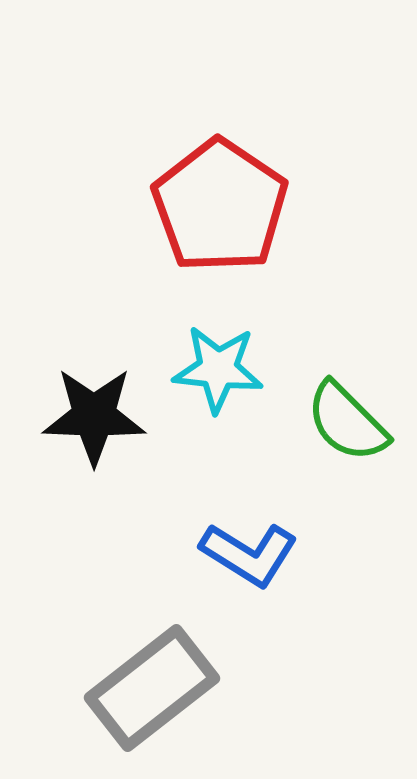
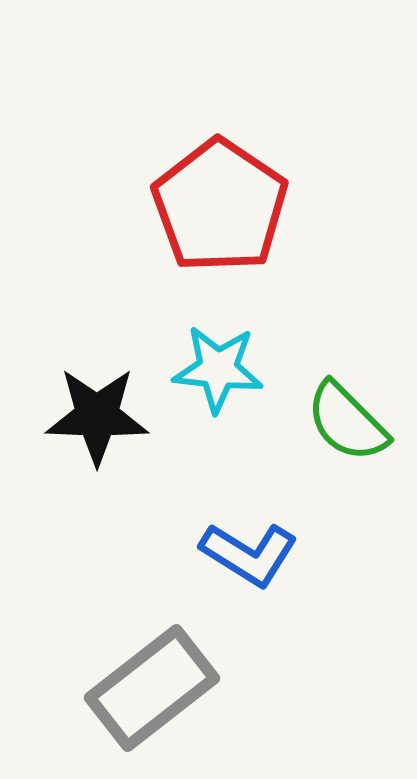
black star: moved 3 px right
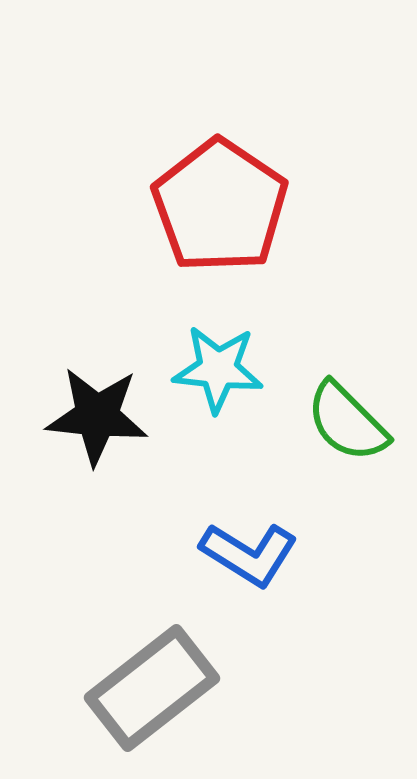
black star: rotated 4 degrees clockwise
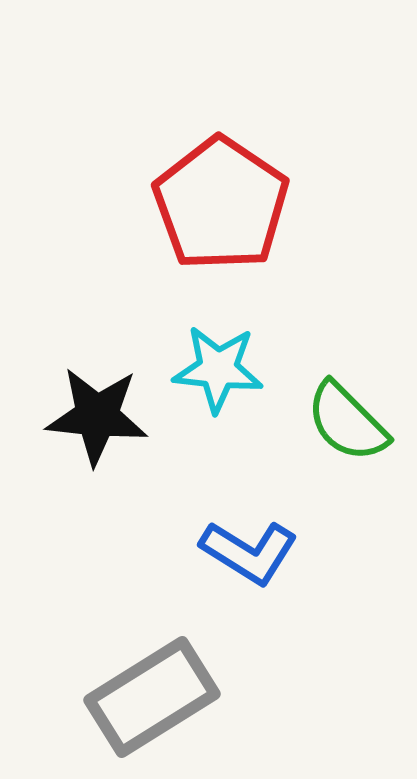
red pentagon: moved 1 px right, 2 px up
blue L-shape: moved 2 px up
gray rectangle: moved 9 px down; rotated 6 degrees clockwise
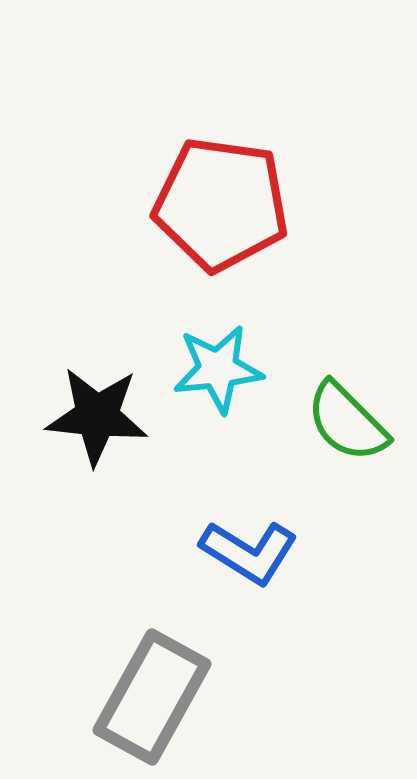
red pentagon: rotated 26 degrees counterclockwise
cyan star: rotated 12 degrees counterclockwise
gray rectangle: rotated 29 degrees counterclockwise
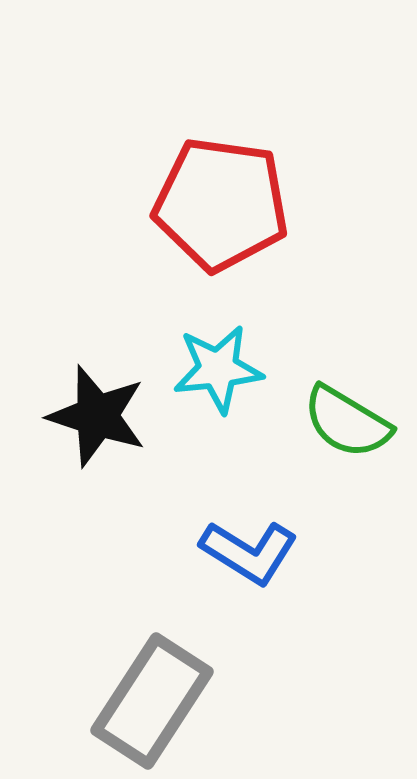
black star: rotated 12 degrees clockwise
green semicircle: rotated 14 degrees counterclockwise
gray rectangle: moved 4 px down; rotated 4 degrees clockwise
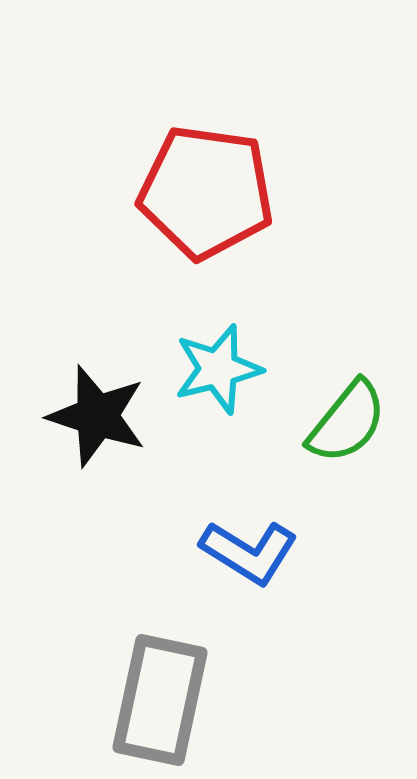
red pentagon: moved 15 px left, 12 px up
cyan star: rotated 8 degrees counterclockwise
green semicircle: rotated 82 degrees counterclockwise
gray rectangle: moved 8 px right, 1 px up; rotated 21 degrees counterclockwise
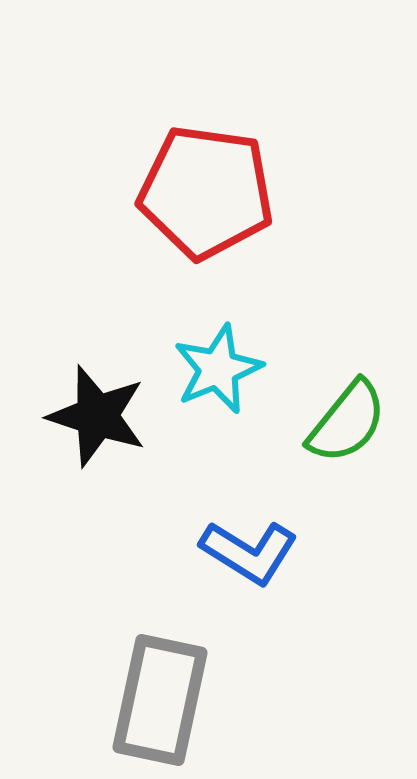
cyan star: rotated 8 degrees counterclockwise
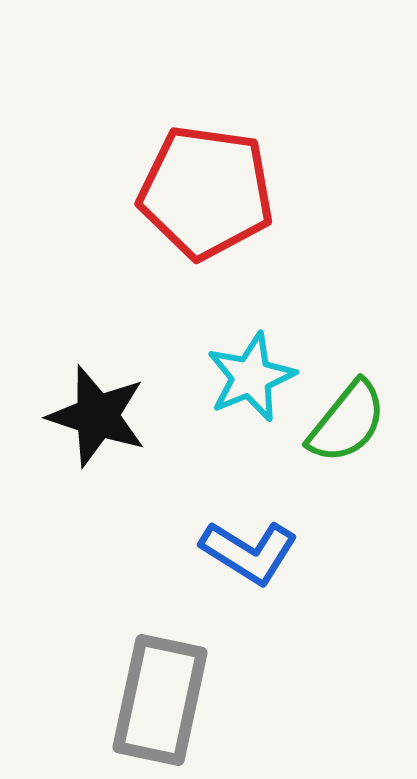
cyan star: moved 33 px right, 8 px down
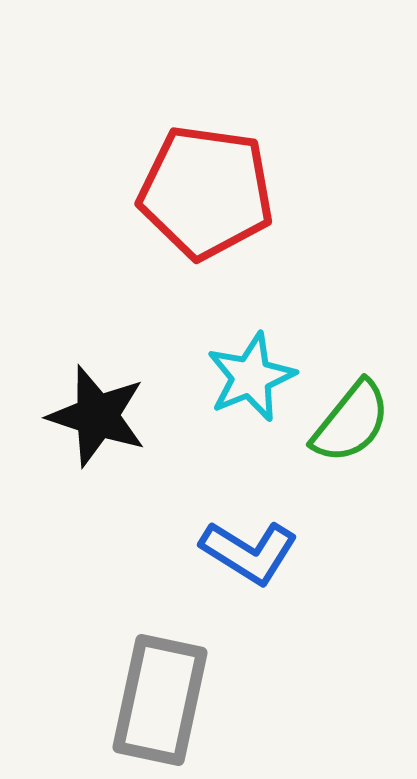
green semicircle: moved 4 px right
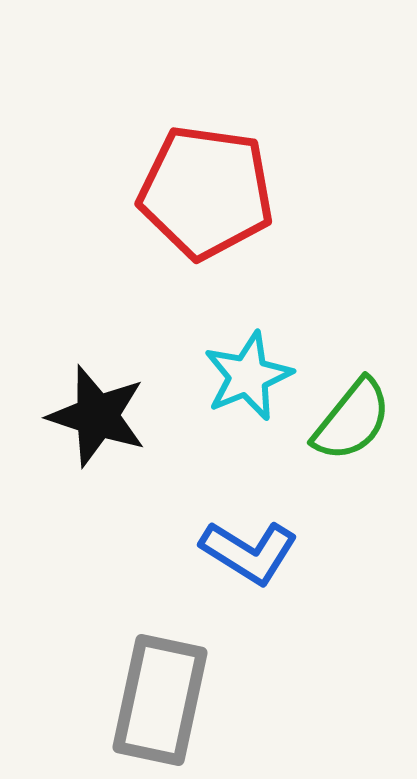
cyan star: moved 3 px left, 1 px up
green semicircle: moved 1 px right, 2 px up
